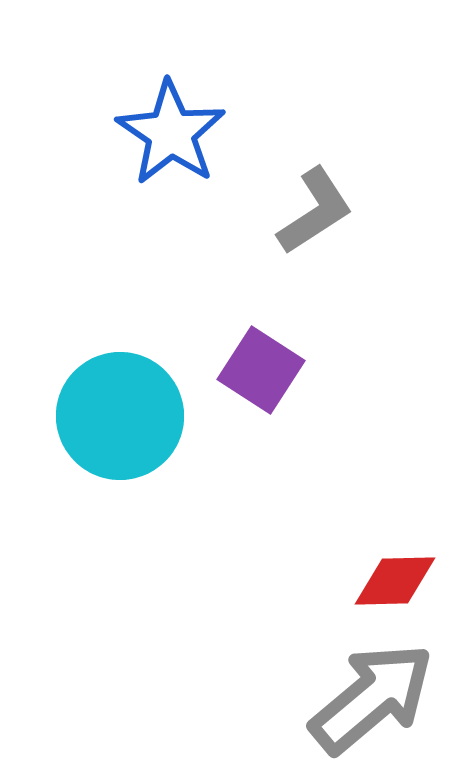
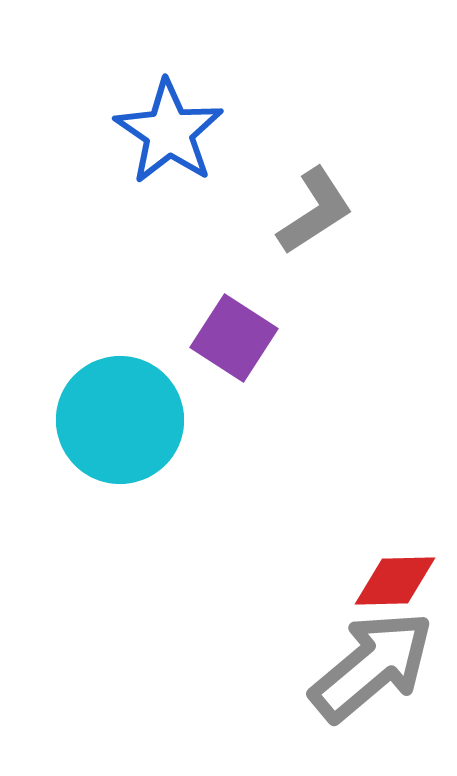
blue star: moved 2 px left, 1 px up
purple square: moved 27 px left, 32 px up
cyan circle: moved 4 px down
gray arrow: moved 32 px up
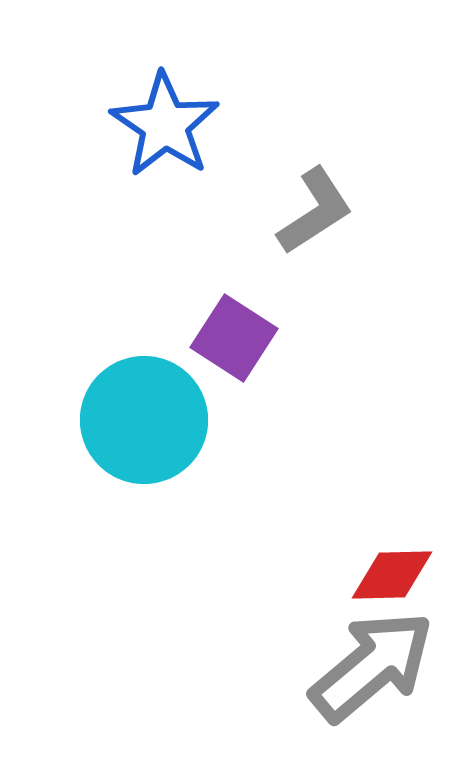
blue star: moved 4 px left, 7 px up
cyan circle: moved 24 px right
red diamond: moved 3 px left, 6 px up
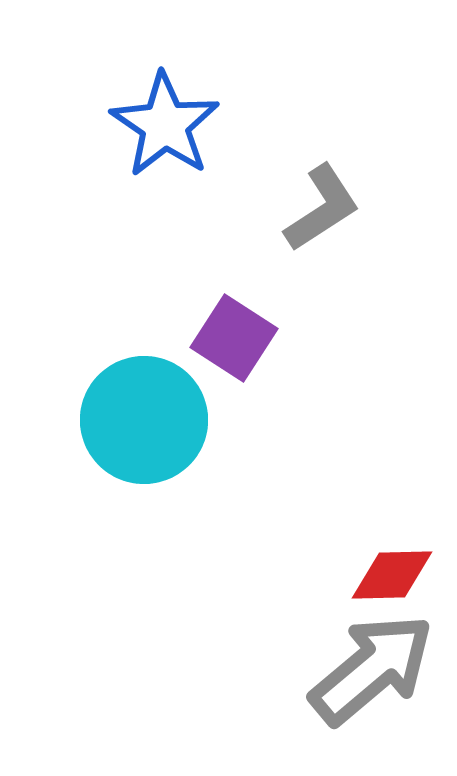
gray L-shape: moved 7 px right, 3 px up
gray arrow: moved 3 px down
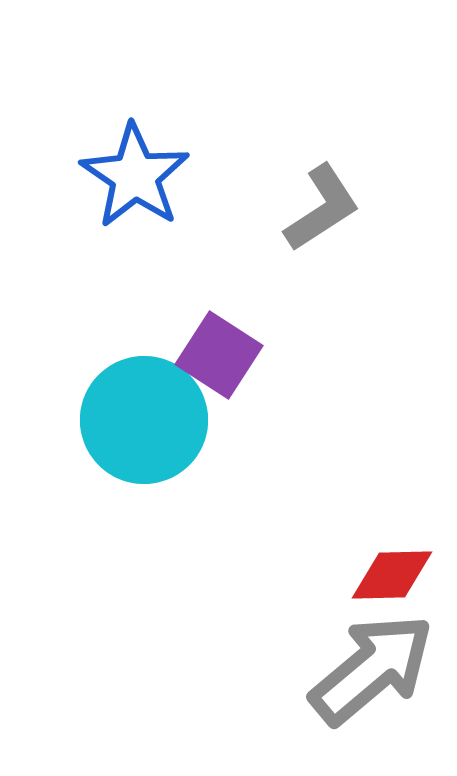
blue star: moved 30 px left, 51 px down
purple square: moved 15 px left, 17 px down
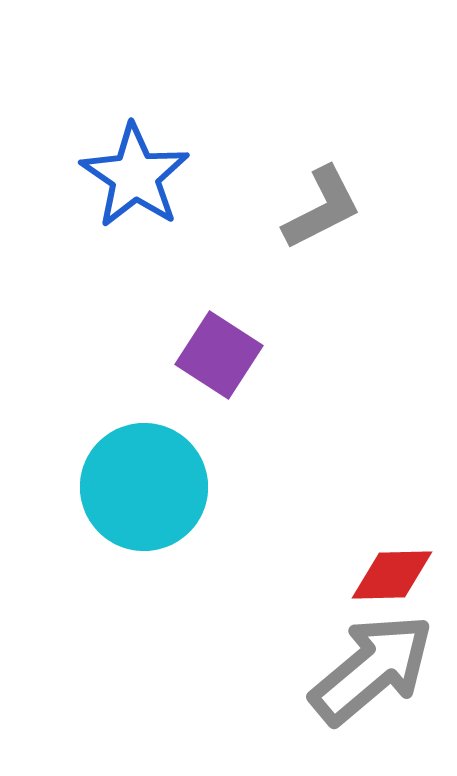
gray L-shape: rotated 6 degrees clockwise
cyan circle: moved 67 px down
